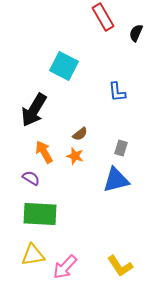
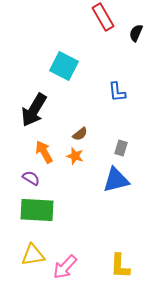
green rectangle: moved 3 px left, 4 px up
yellow L-shape: rotated 36 degrees clockwise
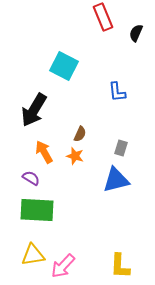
red rectangle: rotated 8 degrees clockwise
brown semicircle: rotated 28 degrees counterclockwise
pink arrow: moved 2 px left, 1 px up
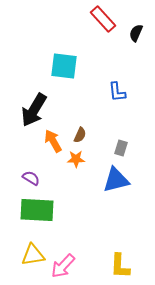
red rectangle: moved 2 px down; rotated 20 degrees counterclockwise
cyan square: rotated 20 degrees counterclockwise
brown semicircle: moved 1 px down
orange arrow: moved 9 px right, 11 px up
orange star: moved 1 px right, 3 px down; rotated 18 degrees counterclockwise
